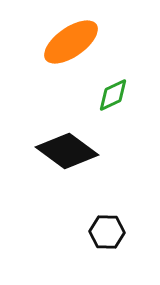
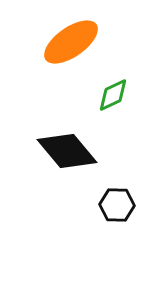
black diamond: rotated 14 degrees clockwise
black hexagon: moved 10 px right, 27 px up
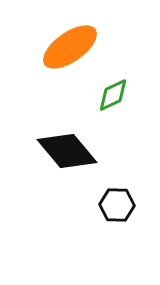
orange ellipse: moved 1 px left, 5 px down
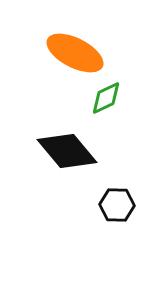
orange ellipse: moved 5 px right, 6 px down; rotated 62 degrees clockwise
green diamond: moved 7 px left, 3 px down
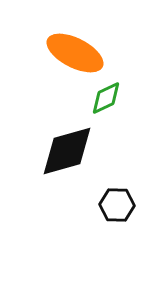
black diamond: rotated 66 degrees counterclockwise
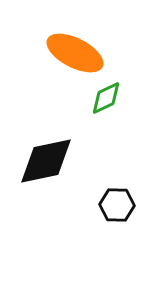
black diamond: moved 21 px left, 10 px down; rotated 4 degrees clockwise
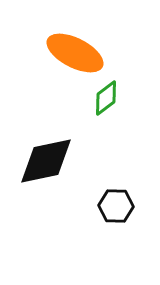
green diamond: rotated 12 degrees counterclockwise
black hexagon: moved 1 px left, 1 px down
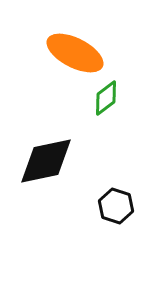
black hexagon: rotated 16 degrees clockwise
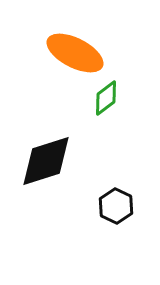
black diamond: rotated 6 degrees counterclockwise
black hexagon: rotated 8 degrees clockwise
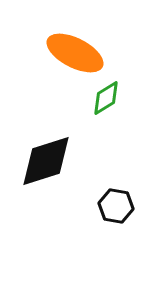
green diamond: rotated 6 degrees clockwise
black hexagon: rotated 16 degrees counterclockwise
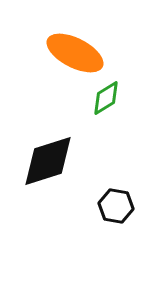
black diamond: moved 2 px right
